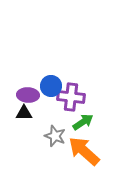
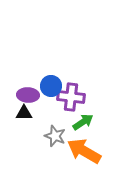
orange arrow: rotated 12 degrees counterclockwise
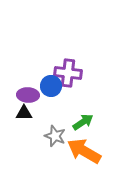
purple cross: moved 3 px left, 24 px up
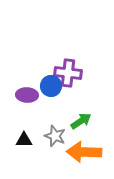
purple ellipse: moved 1 px left
black triangle: moved 27 px down
green arrow: moved 2 px left, 1 px up
orange arrow: moved 1 px down; rotated 28 degrees counterclockwise
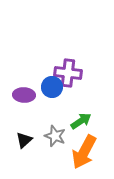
blue circle: moved 1 px right, 1 px down
purple ellipse: moved 3 px left
black triangle: rotated 42 degrees counterclockwise
orange arrow: rotated 64 degrees counterclockwise
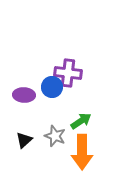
orange arrow: moved 2 px left; rotated 28 degrees counterclockwise
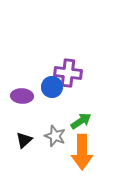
purple ellipse: moved 2 px left, 1 px down
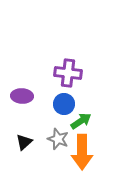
blue circle: moved 12 px right, 17 px down
gray star: moved 3 px right, 3 px down
black triangle: moved 2 px down
